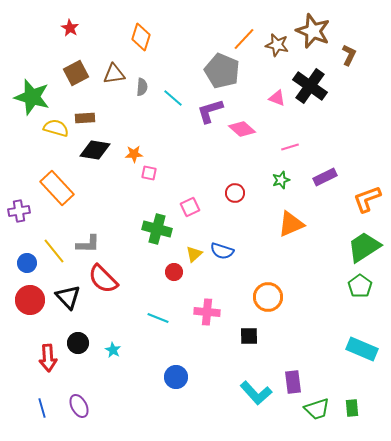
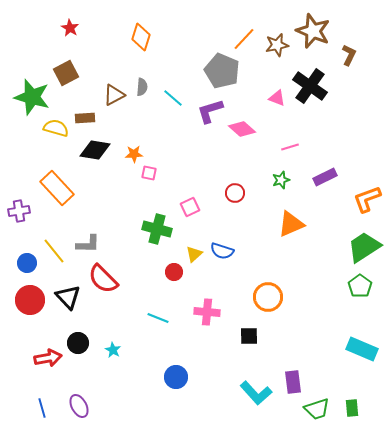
brown star at (277, 45): rotated 25 degrees counterclockwise
brown square at (76, 73): moved 10 px left
brown triangle at (114, 74): moved 21 px down; rotated 20 degrees counterclockwise
red arrow at (48, 358): rotated 96 degrees counterclockwise
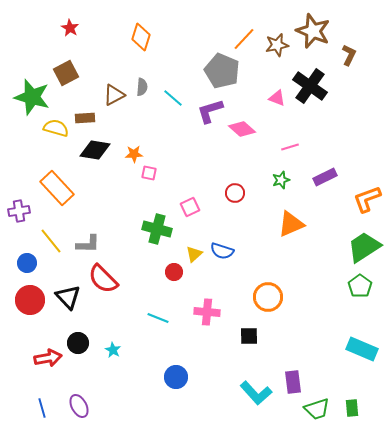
yellow line at (54, 251): moved 3 px left, 10 px up
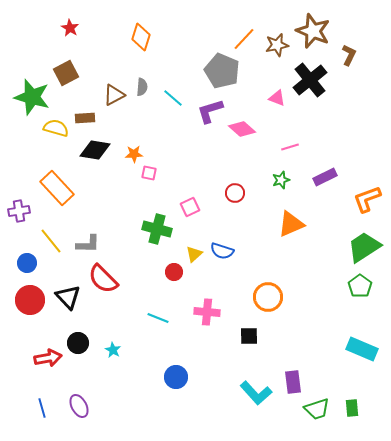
black cross at (310, 86): moved 6 px up; rotated 16 degrees clockwise
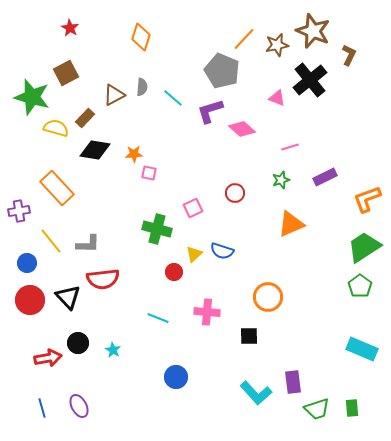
brown rectangle at (85, 118): rotated 42 degrees counterclockwise
pink square at (190, 207): moved 3 px right, 1 px down
red semicircle at (103, 279): rotated 52 degrees counterclockwise
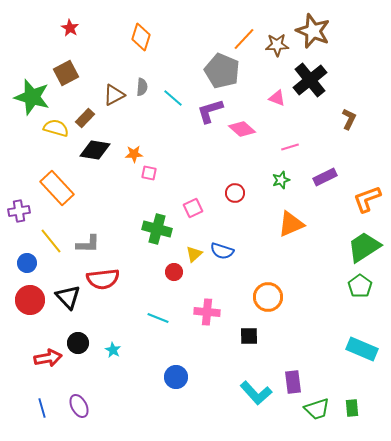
brown star at (277, 45): rotated 10 degrees clockwise
brown L-shape at (349, 55): moved 64 px down
